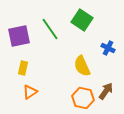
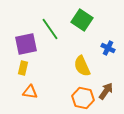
purple square: moved 7 px right, 8 px down
orange triangle: rotated 42 degrees clockwise
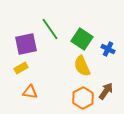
green square: moved 19 px down
blue cross: moved 1 px down
yellow rectangle: moved 2 px left; rotated 48 degrees clockwise
orange hexagon: rotated 20 degrees clockwise
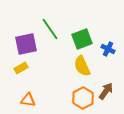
green square: rotated 35 degrees clockwise
orange triangle: moved 2 px left, 8 px down
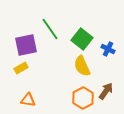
green square: rotated 30 degrees counterclockwise
purple square: moved 1 px down
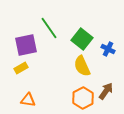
green line: moved 1 px left, 1 px up
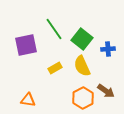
green line: moved 5 px right, 1 px down
blue cross: rotated 32 degrees counterclockwise
yellow rectangle: moved 34 px right
brown arrow: rotated 90 degrees clockwise
